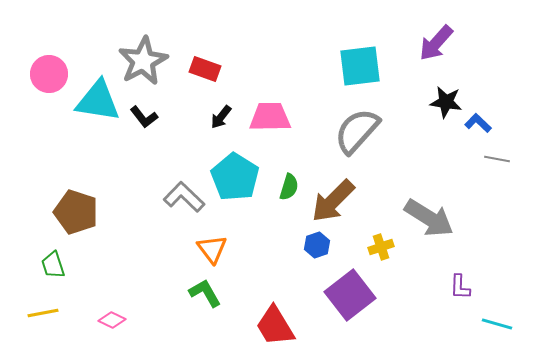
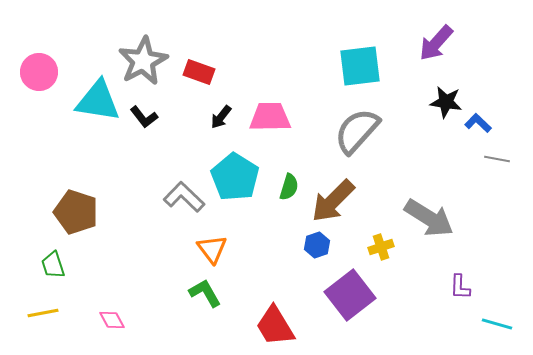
red rectangle: moved 6 px left, 3 px down
pink circle: moved 10 px left, 2 px up
pink diamond: rotated 36 degrees clockwise
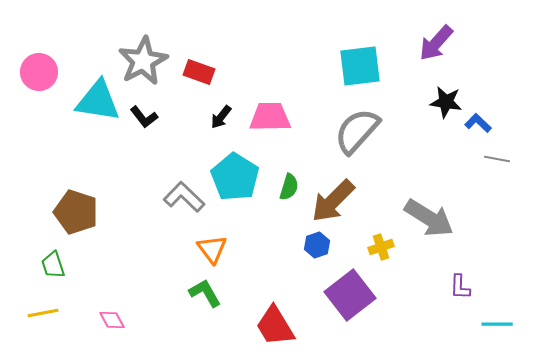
cyan line: rotated 16 degrees counterclockwise
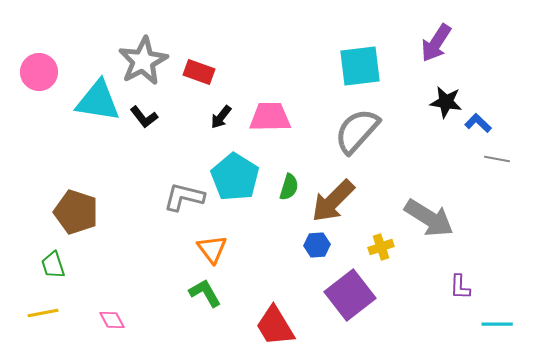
purple arrow: rotated 9 degrees counterclockwise
gray L-shape: rotated 30 degrees counterclockwise
blue hexagon: rotated 15 degrees clockwise
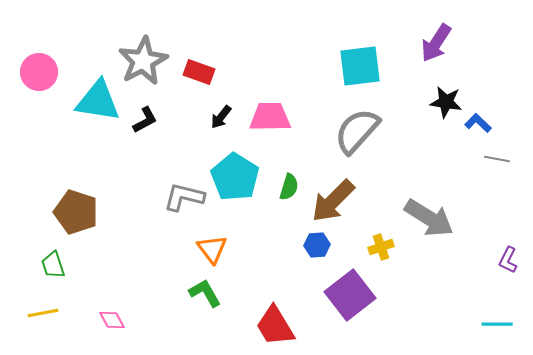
black L-shape: moved 1 px right, 3 px down; rotated 80 degrees counterclockwise
purple L-shape: moved 48 px right, 27 px up; rotated 24 degrees clockwise
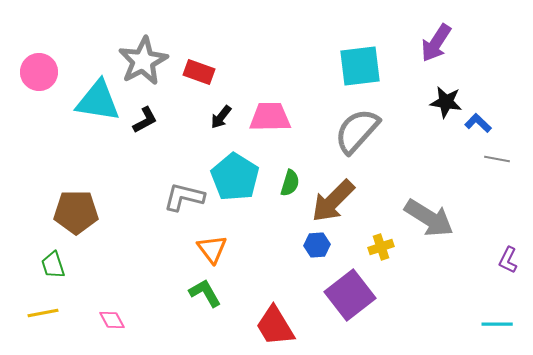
green semicircle: moved 1 px right, 4 px up
brown pentagon: rotated 18 degrees counterclockwise
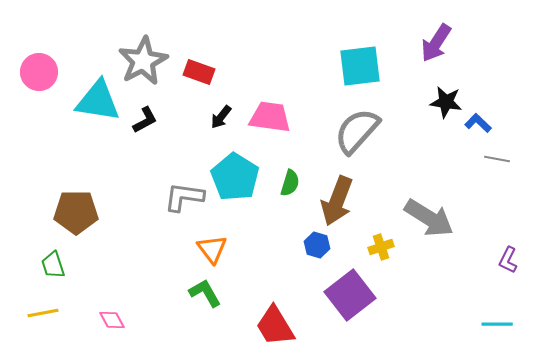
pink trapezoid: rotated 9 degrees clockwise
gray L-shape: rotated 6 degrees counterclockwise
brown arrow: moved 4 px right; rotated 24 degrees counterclockwise
blue hexagon: rotated 20 degrees clockwise
